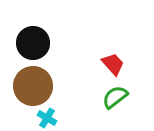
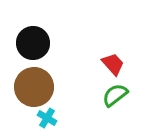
brown circle: moved 1 px right, 1 px down
green semicircle: moved 2 px up
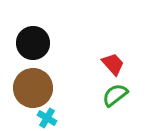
brown circle: moved 1 px left, 1 px down
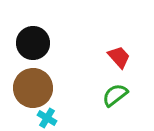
red trapezoid: moved 6 px right, 7 px up
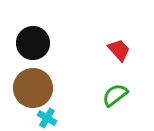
red trapezoid: moved 7 px up
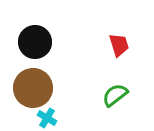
black circle: moved 2 px right, 1 px up
red trapezoid: moved 5 px up; rotated 25 degrees clockwise
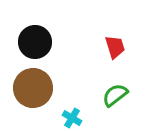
red trapezoid: moved 4 px left, 2 px down
cyan cross: moved 25 px right
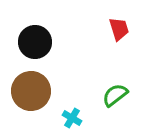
red trapezoid: moved 4 px right, 18 px up
brown circle: moved 2 px left, 3 px down
